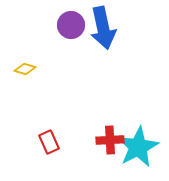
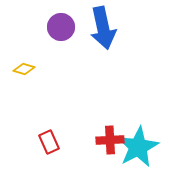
purple circle: moved 10 px left, 2 px down
yellow diamond: moved 1 px left
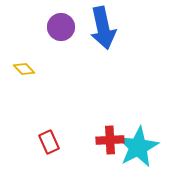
yellow diamond: rotated 30 degrees clockwise
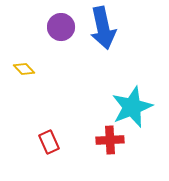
cyan star: moved 6 px left, 40 px up; rotated 6 degrees clockwise
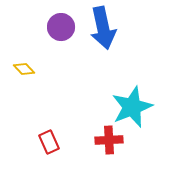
red cross: moved 1 px left
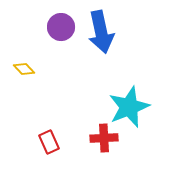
blue arrow: moved 2 px left, 4 px down
cyan star: moved 3 px left
red cross: moved 5 px left, 2 px up
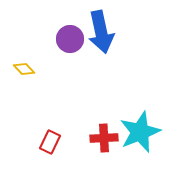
purple circle: moved 9 px right, 12 px down
cyan star: moved 11 px right, 25 px down
red rectangle: moved 1 px right; rotated 50 degrees clockwise
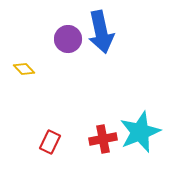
purple circle: moved 2 px left
red cross: moved 1 px left, 1 px down; rotated 8 degrees counterclockwise
